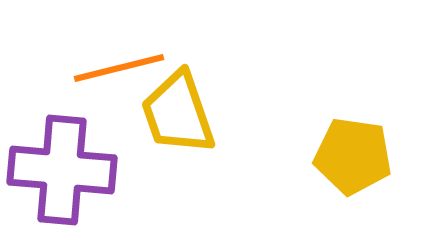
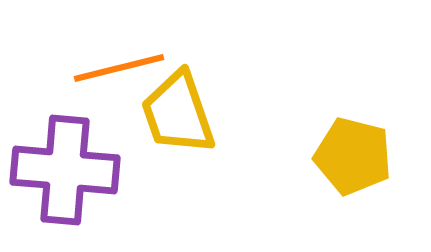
yellow pentagon: rotated 6 degrees clockwise
purple cross: moved 3 px right
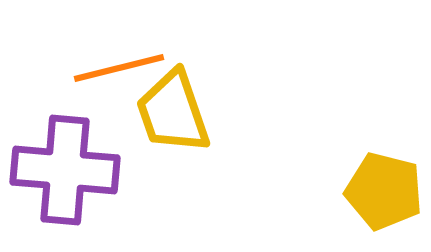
yellow trapezoid: moved 5 px left, 1 px up
yellow pentagon: moved 31 px right, 35 px down
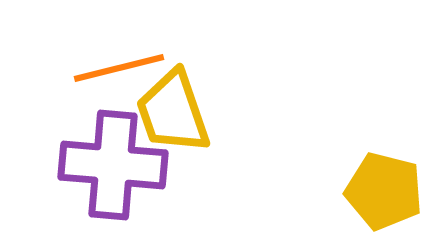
purple cross: moved 48 px right, 5 px up
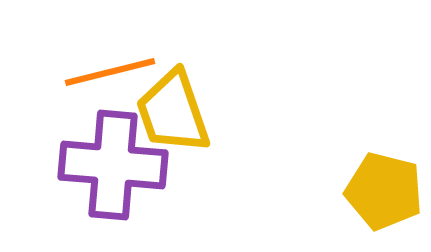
orange line: moved 9 px left, 4 px down
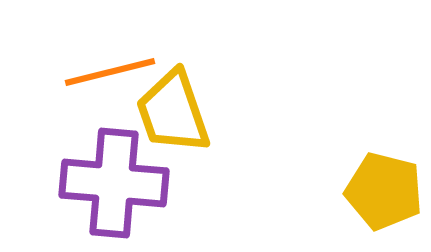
purple cross: moved 1 px right, 18 px down
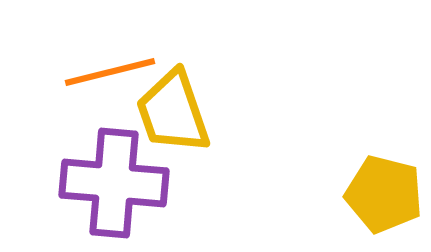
yellow pentagon: moved 3 px down
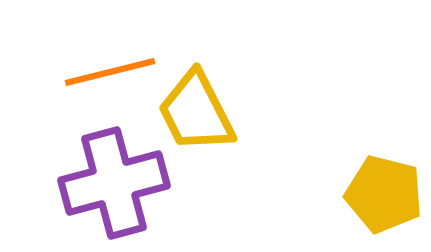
yellow trapezoid: moved 23 px right; rotated 8 degrees counterclockwise
purple cross: rotated 20 degrees counterclockwise
